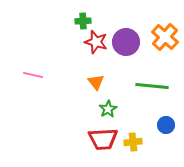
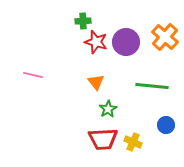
yellow cross: rotated 30 degrees clockwise
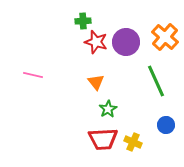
green line: moved 4 px right, 5 px up; rotated 60 degrees clockwise
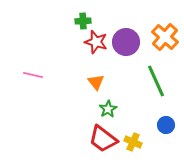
red trapezoid: rotated 40 degrees clockwise
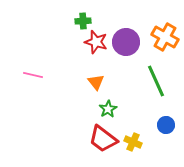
orange cross: rotated 12 degrees counterclockwise
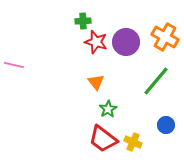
pink line: moved 19 px left, 10 px up
green line: rotated 64 degrees clockwise
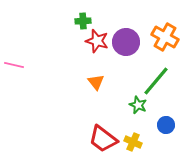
red star: moved 1 px right, 1 px up
green star: moved 30 px right, 4 px up; rotated 18 degrees counterclockwise
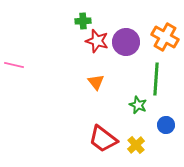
green line: moved 2 px up; rotated 36 degrees counterclockwise
yellow cross: moved 3 px right, 3 px down; rotated 24 degrees clockwise
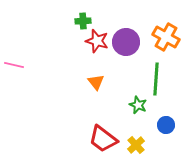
orange cross: moved 1 px right
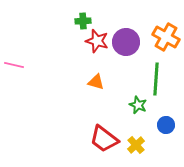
orange triangle: rotated 36 degrees counterclockwise
red trapezoid: moved 1 px right
